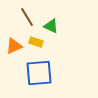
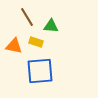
green triangle: rotated 21 degrees counterclockwise
orange triangle: rotated 36 degrees clockwise
blue square: moved 1 px right, 2 px up
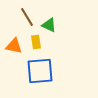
green triangle: moved 2 px left, 1 px up; rotated 21 degrees clockwise
yellow rectangle: rotated 64 degrees clockwise
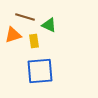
brown line: moved 2 px left; rotated 42 degrees counterclockwise
yellow rectangle: moved 2 px left, 1 px up
orange triangle: moved 1 px left, 11 px up; rotated 30 degrees counterclockwise
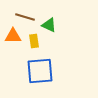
orange triangle: moved 1 px down; rotated 18 degrees clockwise
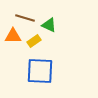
brown line: moved 1 px down
yellow rectangle: rotated 64 degrees clockwise
blue square: rotated 8 degrees clockwise
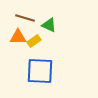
orange triangle: moved 5 px right, 1 px down
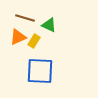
orange triangle: rotated 24 degrees counterclockwise
yellow rectangle: rotated 24 degrees counterclockwise
